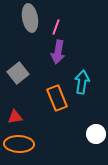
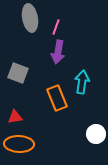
gray square: rotated 30 degrees counterclockwise
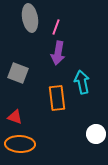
purple arrow: moved 1 px down
cyan arrow: rotated 20 degrees counterclockwise
orange rectangle: rotated 15 degrees clockwise
red triangle: rotated 28 degrees clockwise
orange ellipse: moved 1 px right
